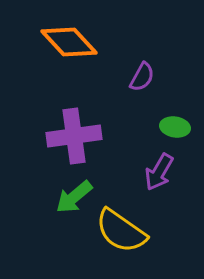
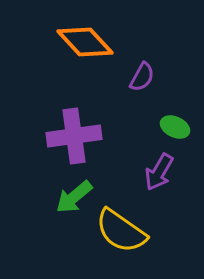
orange diamond: moved 16 px right
green ellipse: rotated 16 degrees clockwise
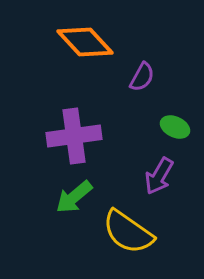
purple arrow: moved 4 px down
yellow semicircle: moved 7 px right, 1 px down
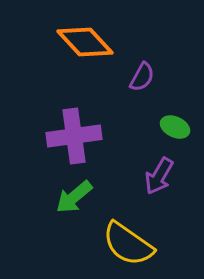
yellow semicircle: moved 12 px down
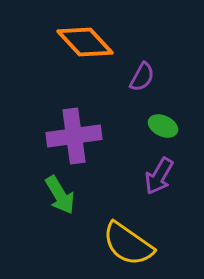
green ellipse: moved 12 px left, 1 px up
green arrow: moved 14 px left, 2 px up; rotated 81 degrees counterclockwise
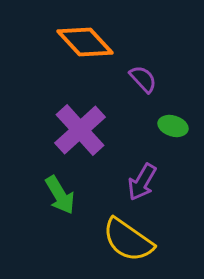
purple semicircle: moved 1 px right, 2 px down; rotated 72 degrees counterclockwise
green ellipse: moved 10 px right; rotated 8 degrees counterclockwise
purple cross: moved 6 px right, 6 px up; rotated 34 degrees counterclockwise
purple arrow: moved 17 px left, 6 px down
yellow semicircle: moved 4 px up
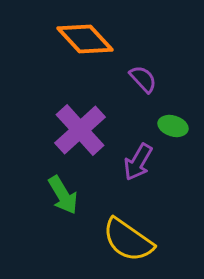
orange diamond: moved 3 px up
purple arrow: moved 4 px left, 20 px up
green arrow: moved 3 px right
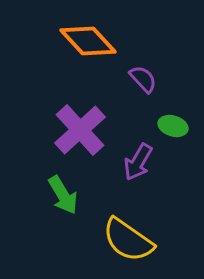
orange diamond: moved 3 px right, 2 px down
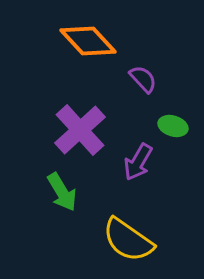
green arrow: moved 1 px left, 3 px up
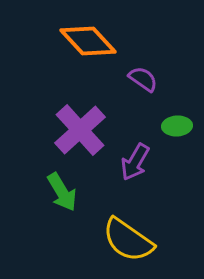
purple semicircle: rotated 12 degrees counterclockwise
green ellipse: moved 4 px right; rotated 20 degrees counterclockwise
purple arrow: moved 3 px left
